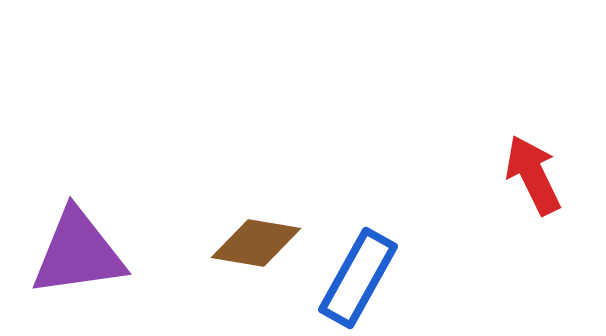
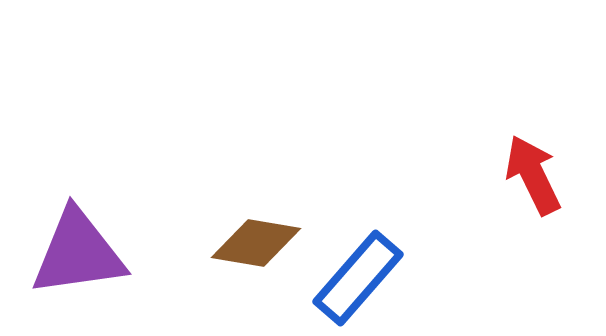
blue rectangle: rotated 12 degrees clockwise
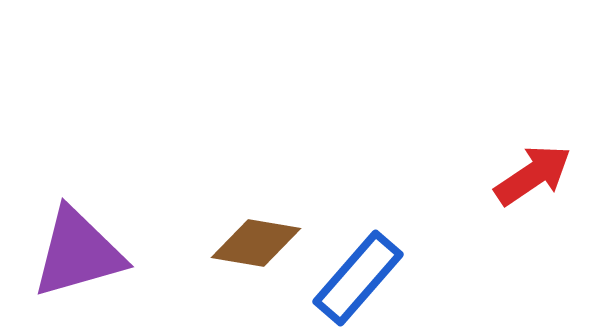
red arrow: rotated 82 degrees clockwise
purple triangle: rotated 8 degrees counterclockwise
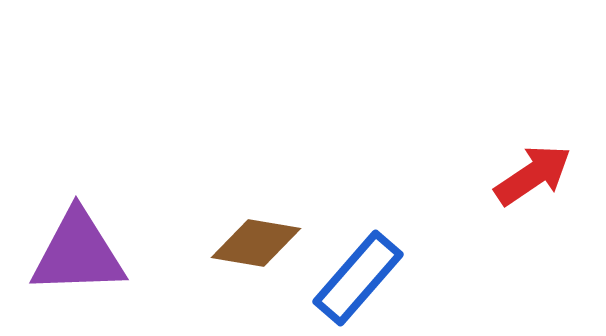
purple triangle: rotated 14 degrees clockwise
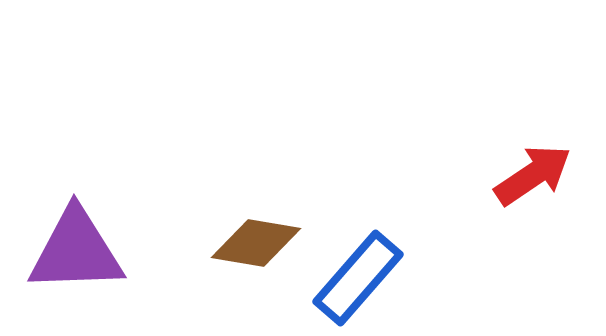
purple triangle: moved 2 px left, 2 px up
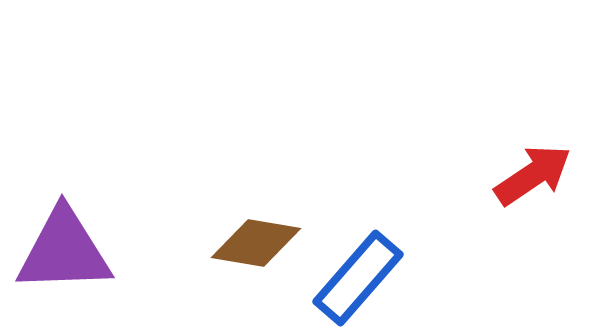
purple triangle: moved 12 px left
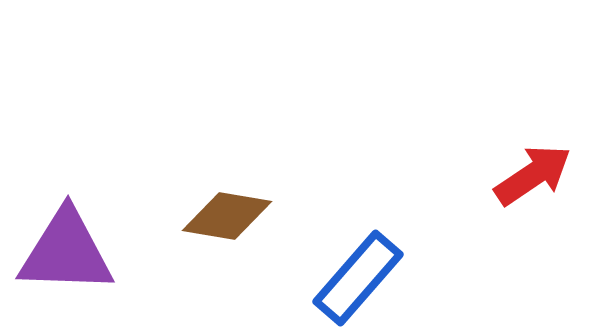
brown diamond: moved 29 px left, 27 px up
purple triangle: moved 2 px right, 1 px down; rotated 4 degrees clockwise
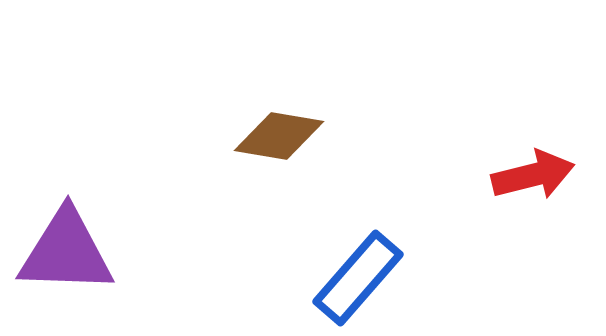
red arrow: rotated 20 degrees clockwise
brown diamond: moved 52 px right, 80 px up
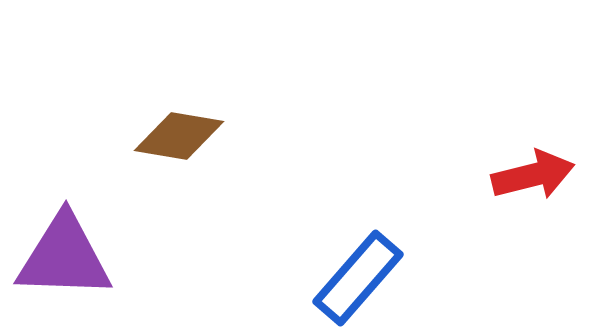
brown diamond: moved 100 px left
purple triangle: moved 2 px left, 5 px down
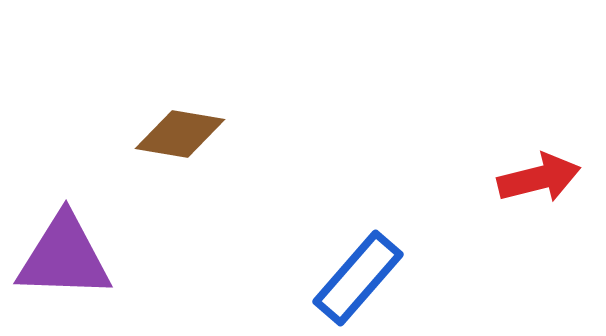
brown diamond: moved 1 px right, 2 px up
red arrow: moved 6 px right, 3 px down
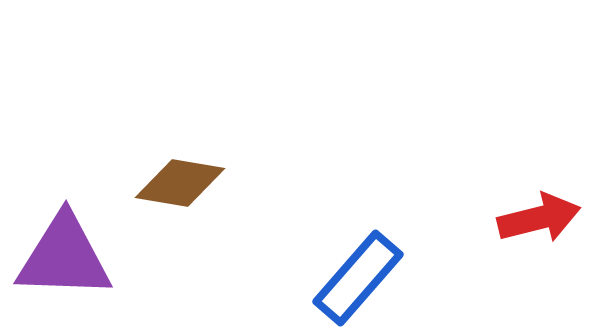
brown diamond: moved 49 px down
red arrow: moved 40 px down
